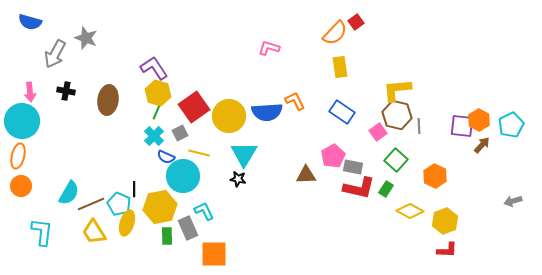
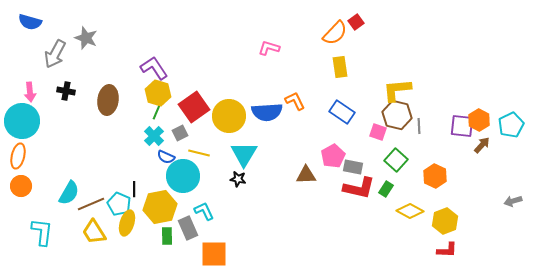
pink square at (378, 132): rotated 36 degrees counterclockwise
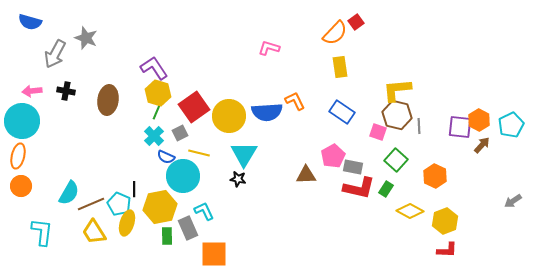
pink arrow at (30, 92): moved 2 px right, 1 px up; rotated 90 degrees clockwise
purple square at (462, 126): moved 2 px left, 1 px down
gray arrow at (513, 201): rotated 18 degrees counterclockwise
